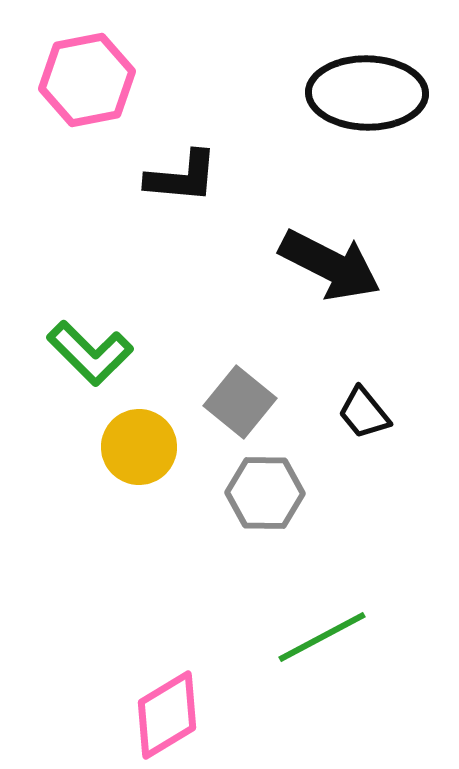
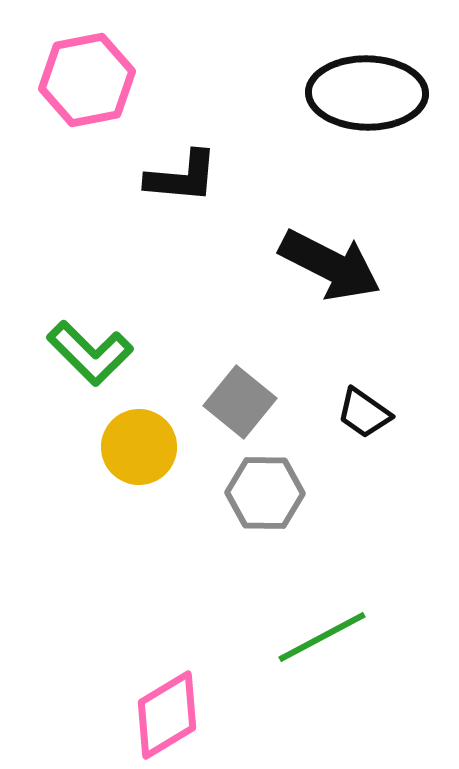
black trapezoid: rotated 16 degrees counterclockwise
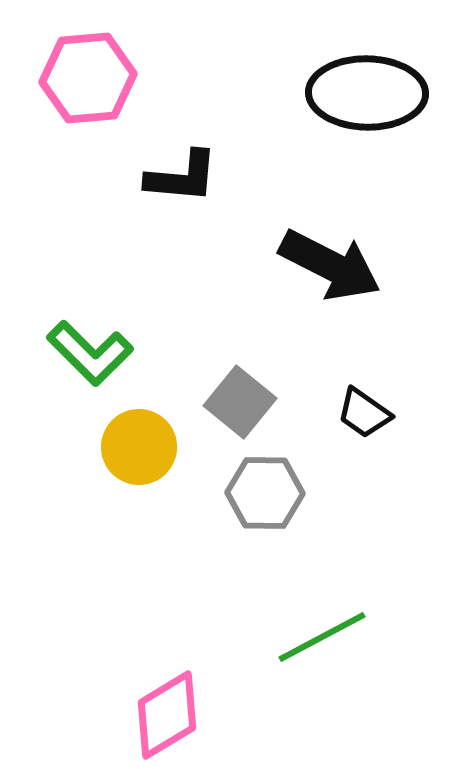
pink hexagon: moved 1 px right, 2 px up; rotated 6 degrees clockwise
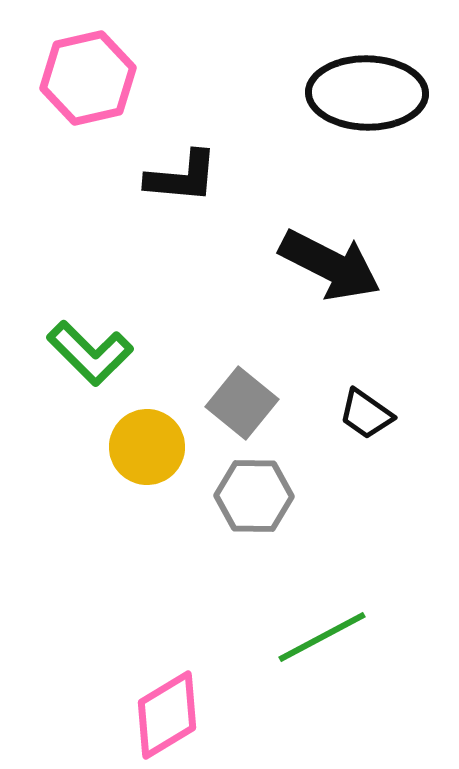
pink hexagon: rotated 8 degrees counterclockwise
gray square: moved 2 px right, 1 px down
black trapezoid: moved 2 px right, 1 px down
yellow circle: moved 8 px right
gray hexagon: moved 11 px left, 3 px down
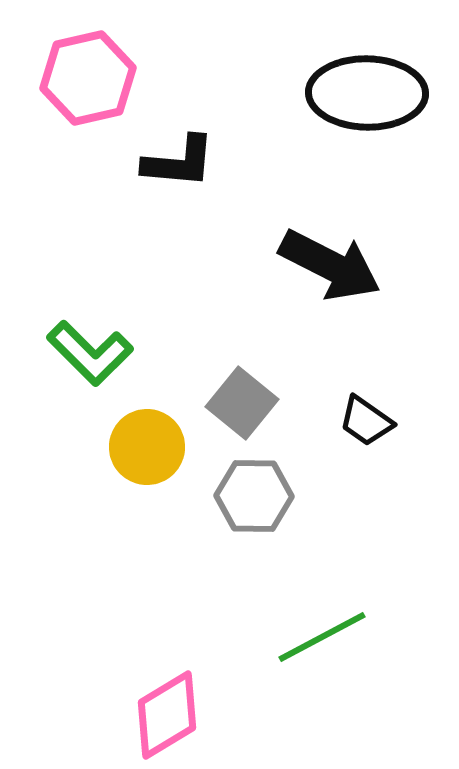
black L-shape: moved 3 px left, 15 px up
black trapezoid: moved 7 px down
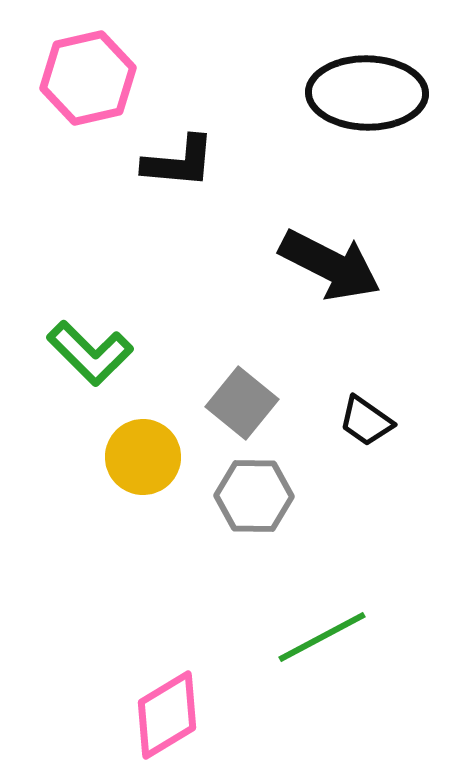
yellow circle: moved 4 px left, 10 px down
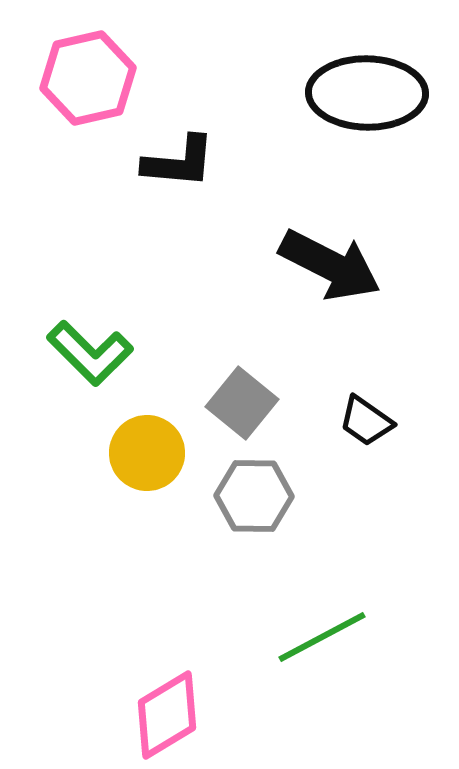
yellow circle: moved 4 px right, 4 px up
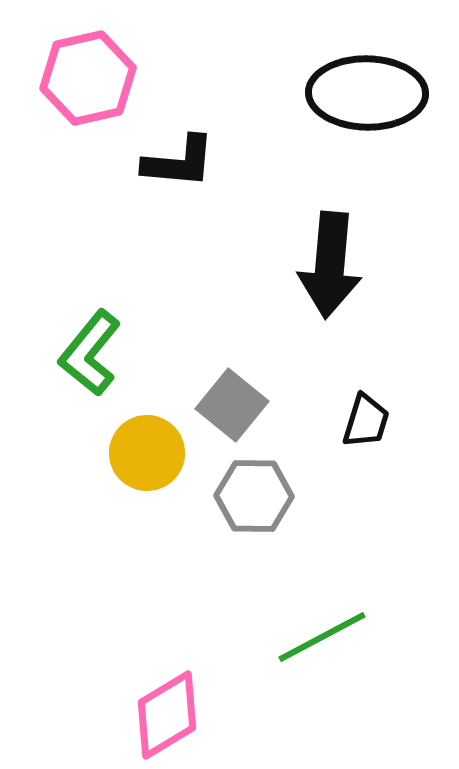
black arrow: rotated 68 degrees clockwise
green L-shape: rotated 84 degrees clockwise
gray square: moved 10 px left, 2 px down
black trapezoid: rotated 108 degrees counterclockwise
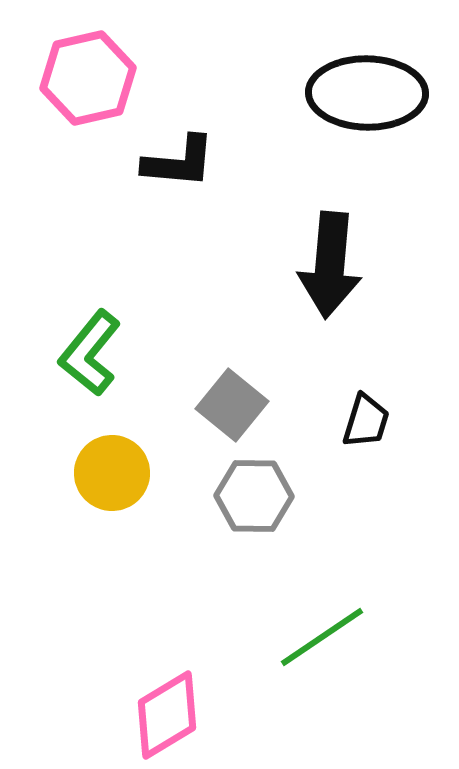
yellow circle: moved 35 px left, 20 px down
green line: rotated 6 degrees counterclockwise
